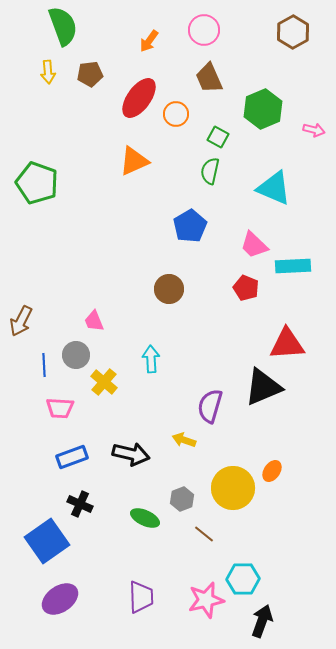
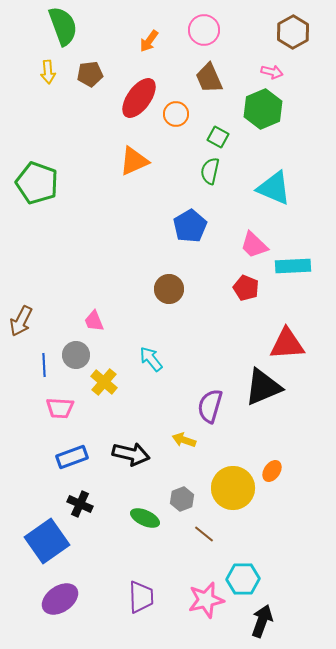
pink arrow at (314, 130): moved 42 px left, 58 px up
cyan arrow at (151, 359): rotated 36 degrees counterclockwise
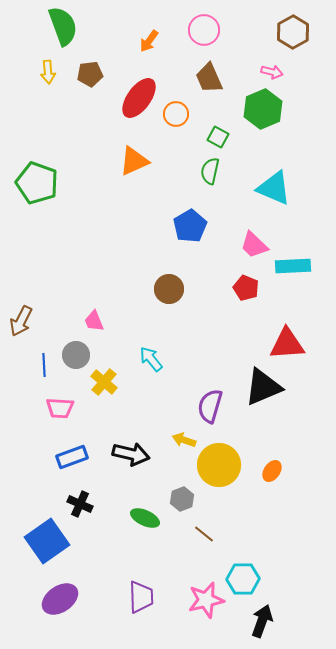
yellow circle at (233, 488): moved 14 px left, 23 px up
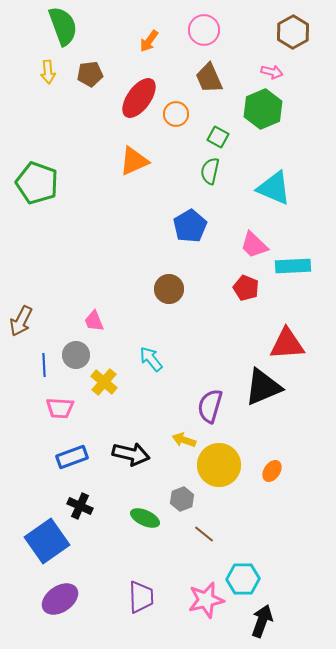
black cross at (80, 504): moved 2 px down
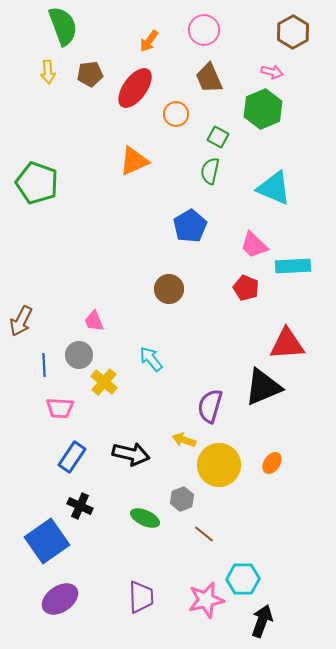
red ellipse at (139, 98): moved 4 px left, 10 px up
gray circle at (76, 355): moved 3 px right
blue rectangle at (72, 457): rotated 36 degrees counterclockwise
orange ellipse at (272, 471): moved 8 px up
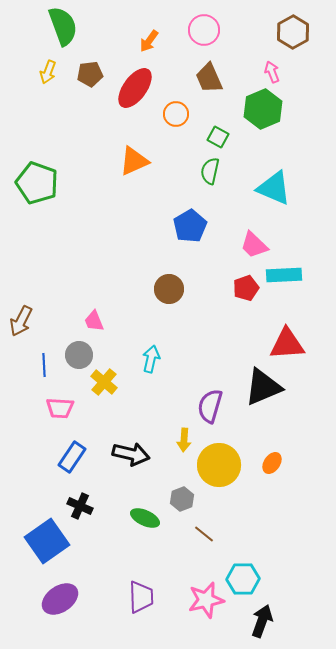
yellow arrow at (48, 72): rotated 25 degrees clockwise
pink arrow at (272, 72): rotated 125 degrees counterclockwise
cyan rectangle at (293, 266): moved 9 px left, 9 px down
red pentagon at (246, 288): rotated 30 degrees clockwise
cyan arrow at (151, 359): rotated 52 degrees clockwise
yellow arrow at (184, 440): rotated 105 degrees counterclockwise
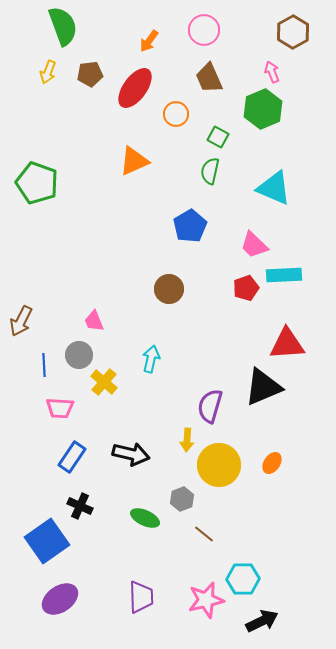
yellow arrow at (184, 440): moved 3 px right
black arrow at (262, 621): rotated 44 degrees clockwise
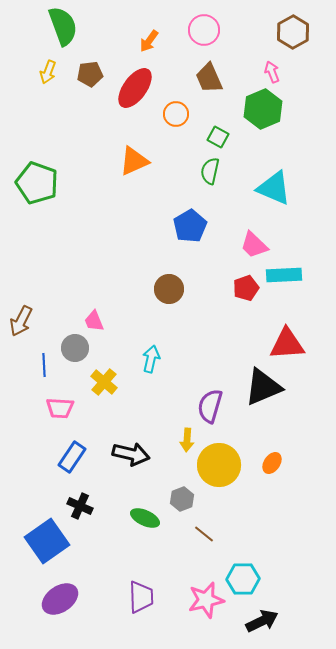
gray circle at (79, 355): moved 4 px left, 7 px up
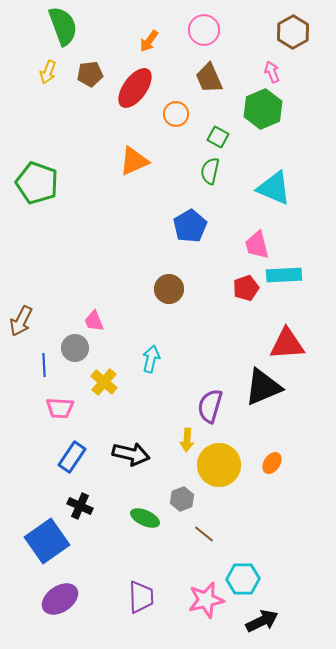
pink trapezoid at (254, 245): moved 3 px right; rotated 32 degrees clockwise
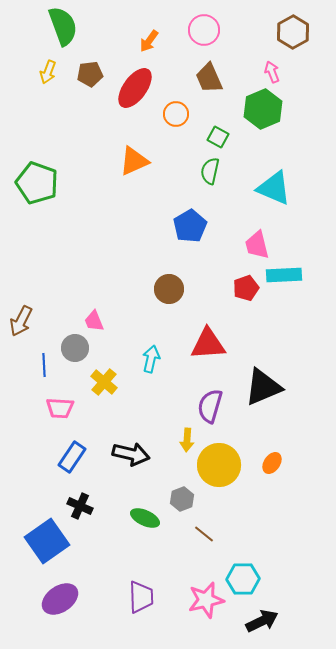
red triangle at (287, 344): moved 79 px left
